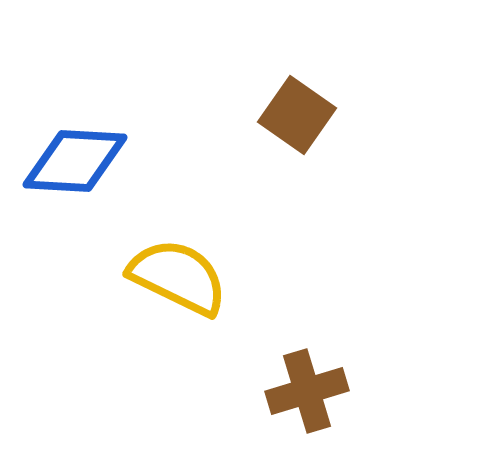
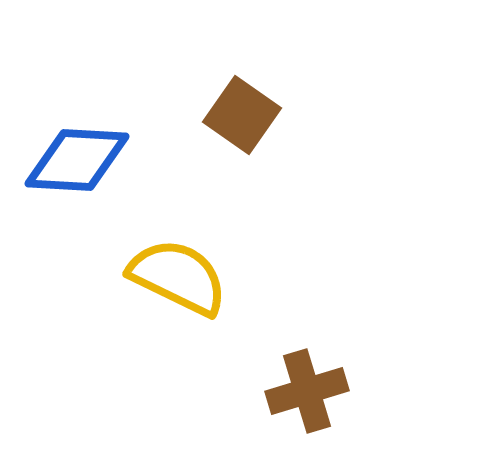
brown square: moved 55 px left
blue diamond: moved 2 px right, 1 px up
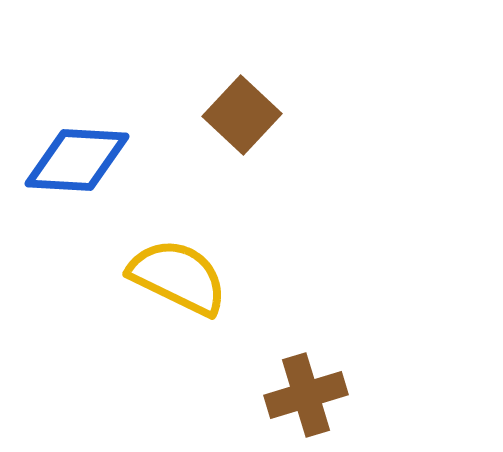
brown square: rotated 8 degrees clockwise
brown cross: moved 1 px left, 4 px down
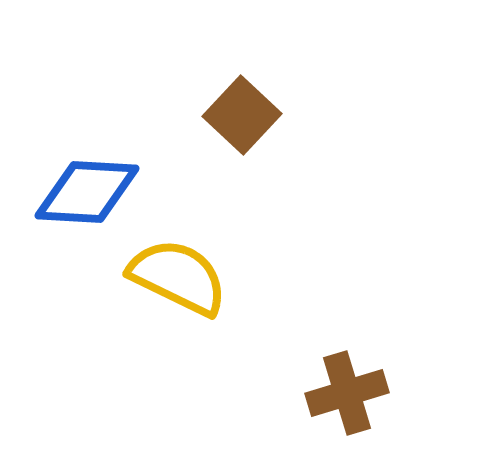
blue diamond: moved 10 px right, 32 px down
brown cross: moved 41 px right, 2 px up
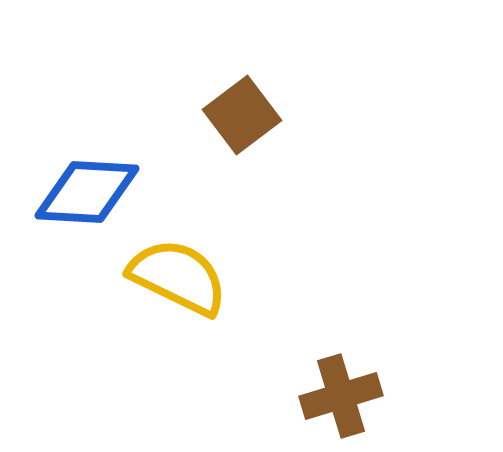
brown square: rotated 10 degrees clockwise
brown cross: moved 6 px left, 3 px down
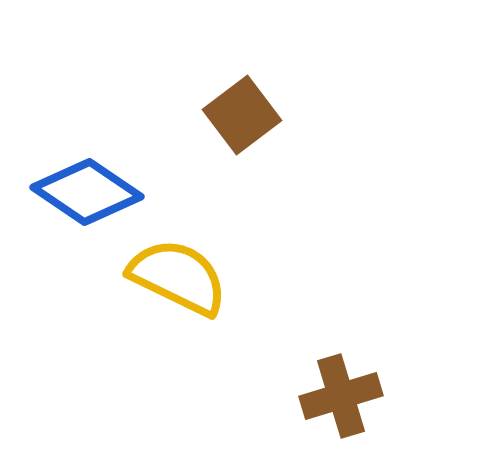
blue diamond: rotated 31 degrees clockwise
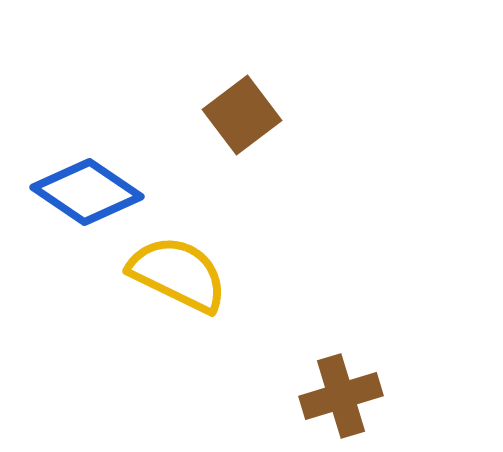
yellow semicircle: moved 3 px up
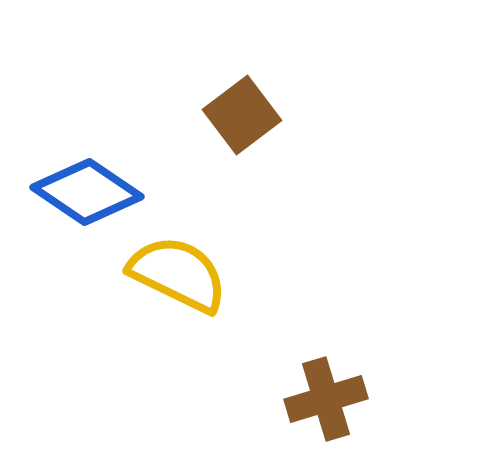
brown cross: moved 15 px left, 3 px down
